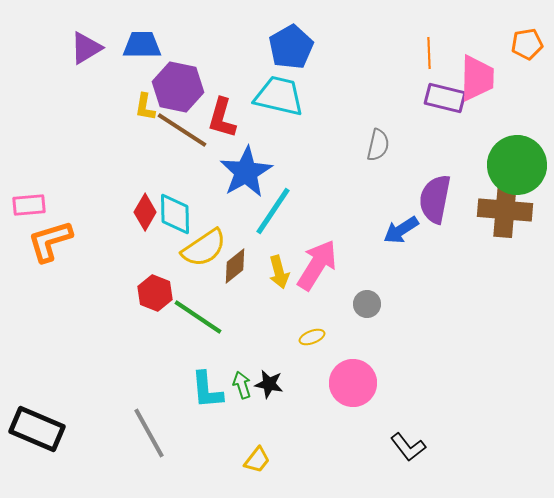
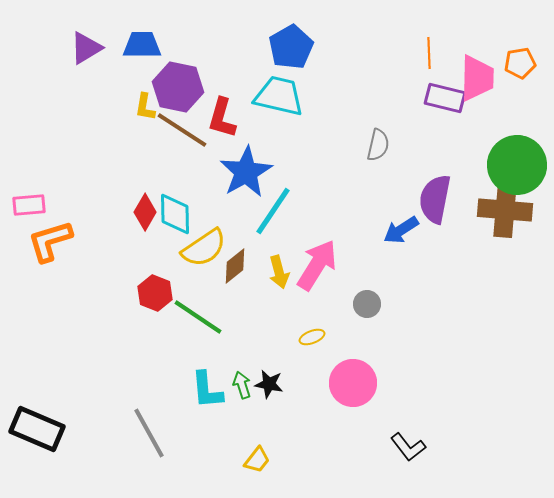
orange pentagon: moved 7 px left, 19 px down
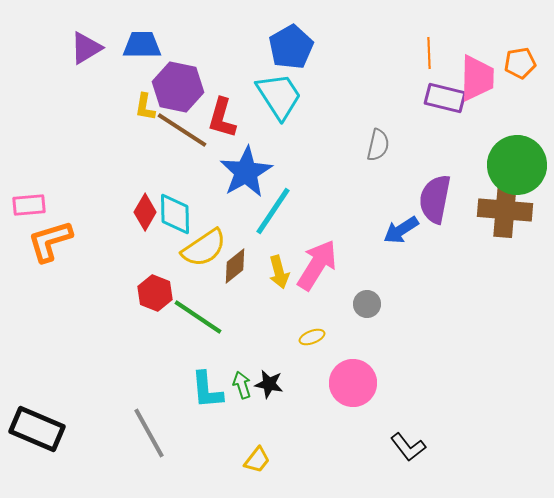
cyan trapezoid: rotated 44 degrees clockwise
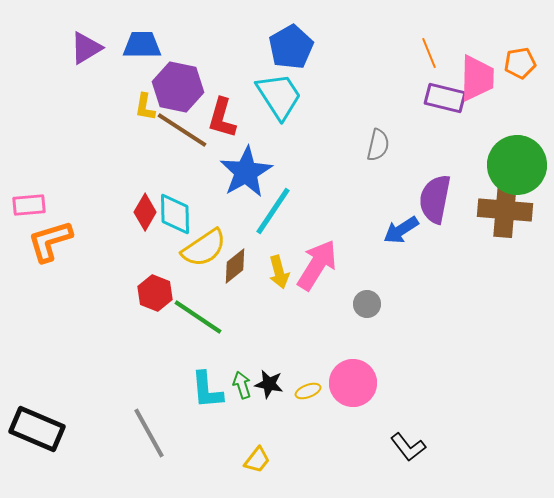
orange line: rotated 20 degrees counterclockwise
yellow ellipse: moved 4 px left, 54 px down
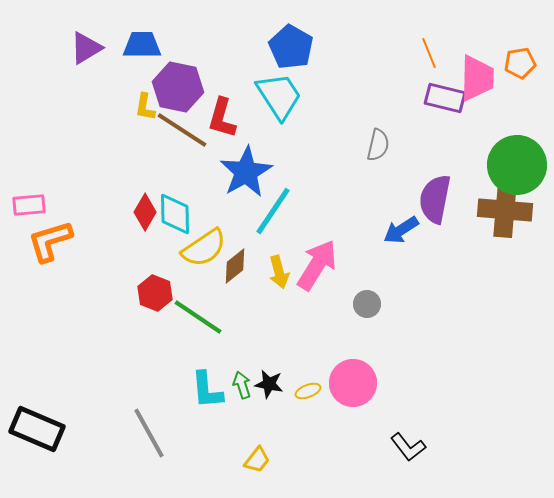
blue pentagon: rotated 12 degrees counterclockwise
